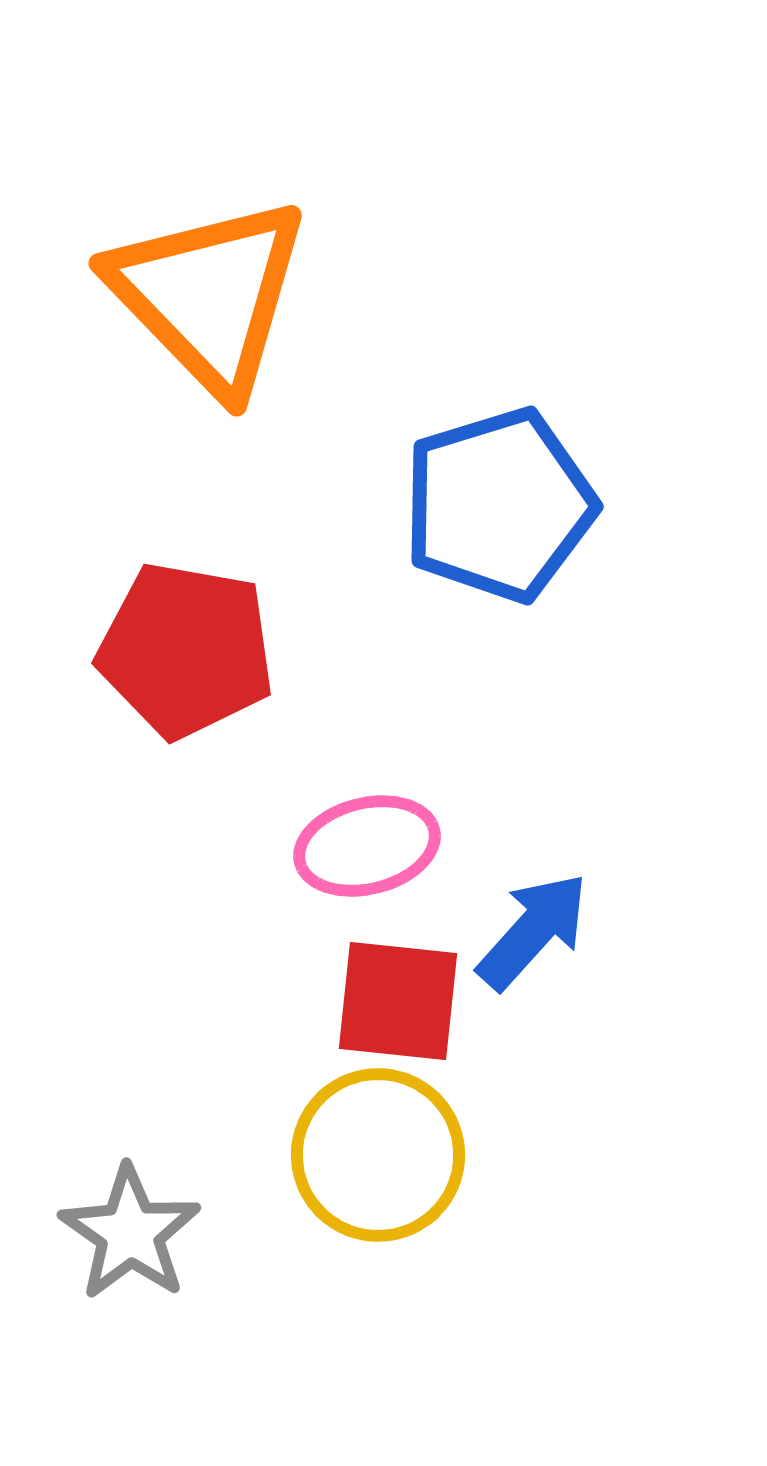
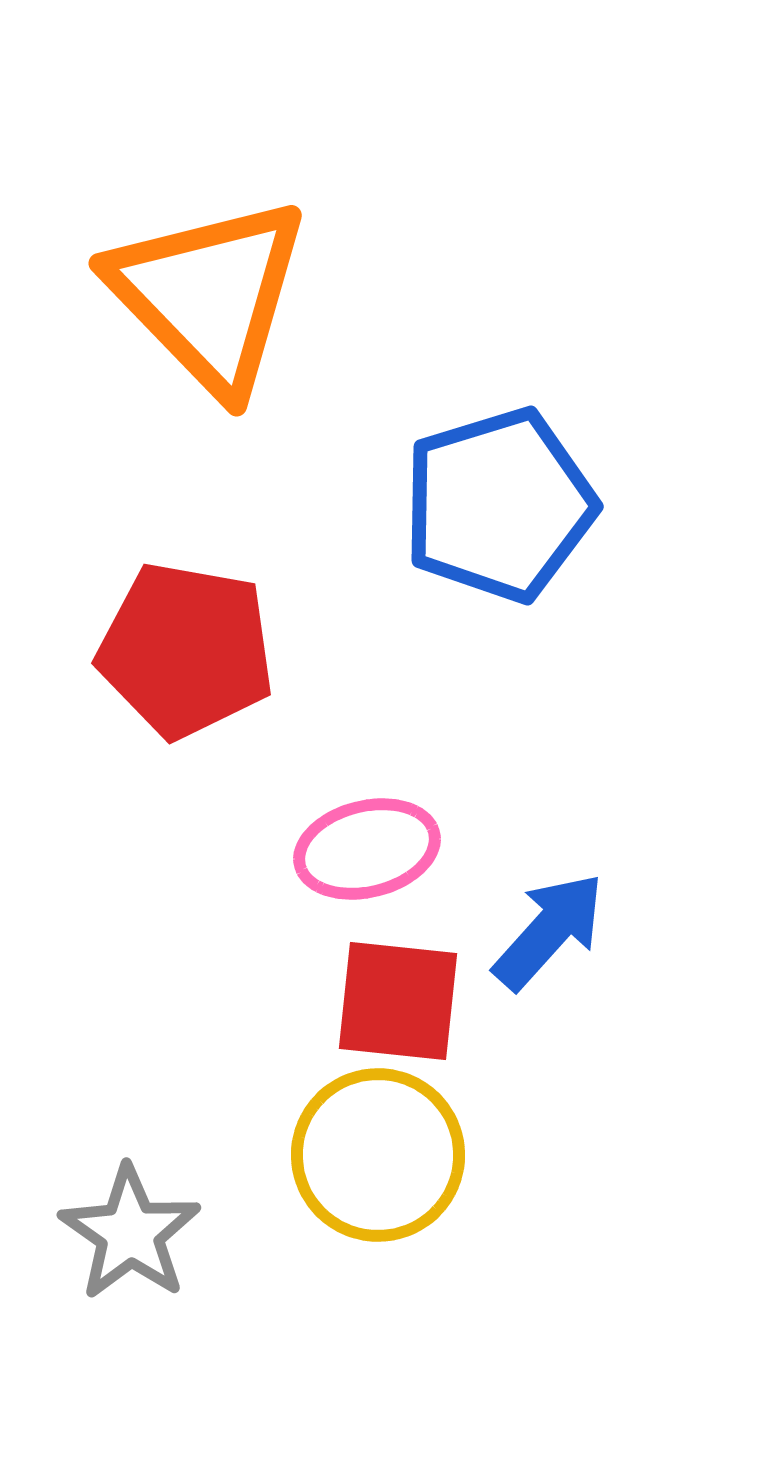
pink ellipse: moved 3 px down
blue arrow: moved 16 px right
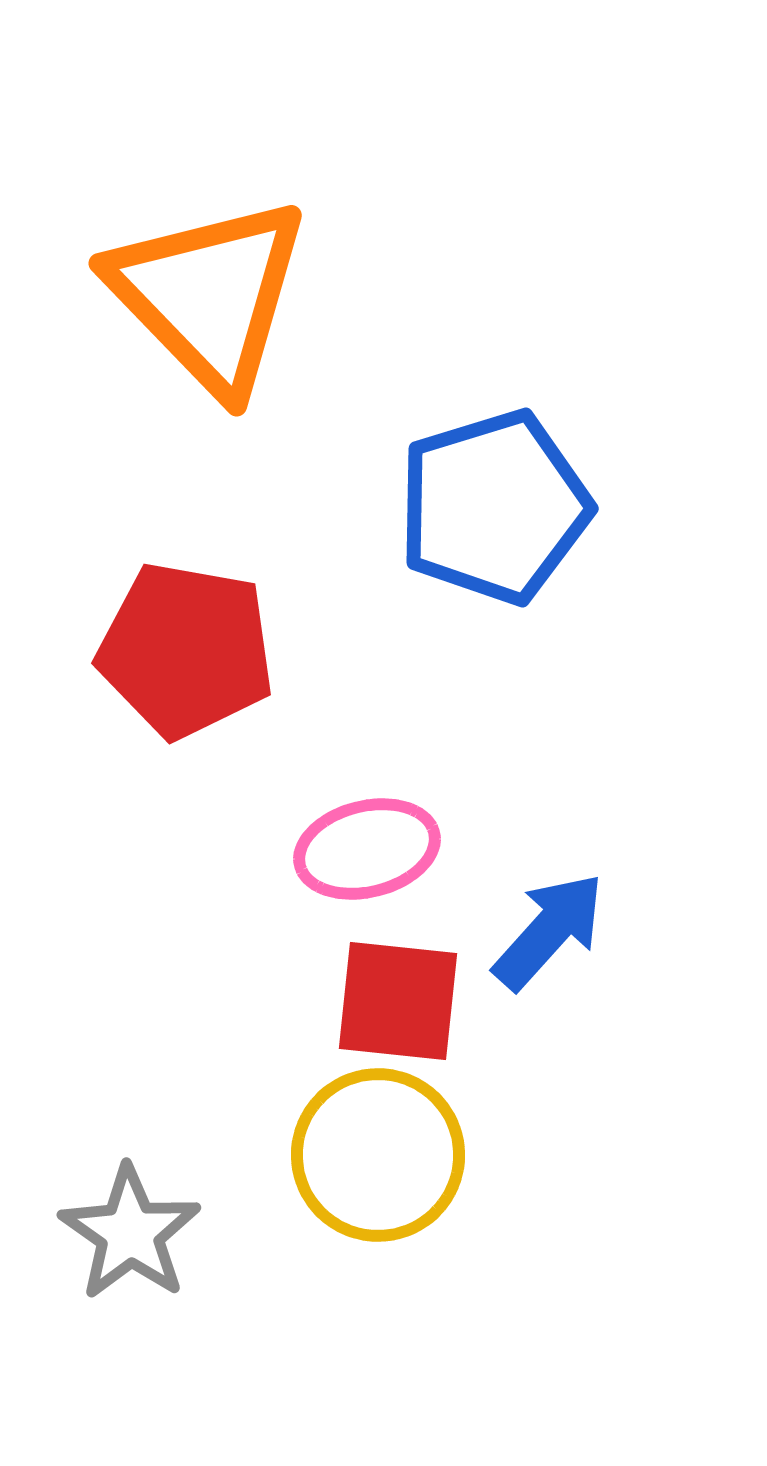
blue pentagon: moved 5 px left, 2 px down
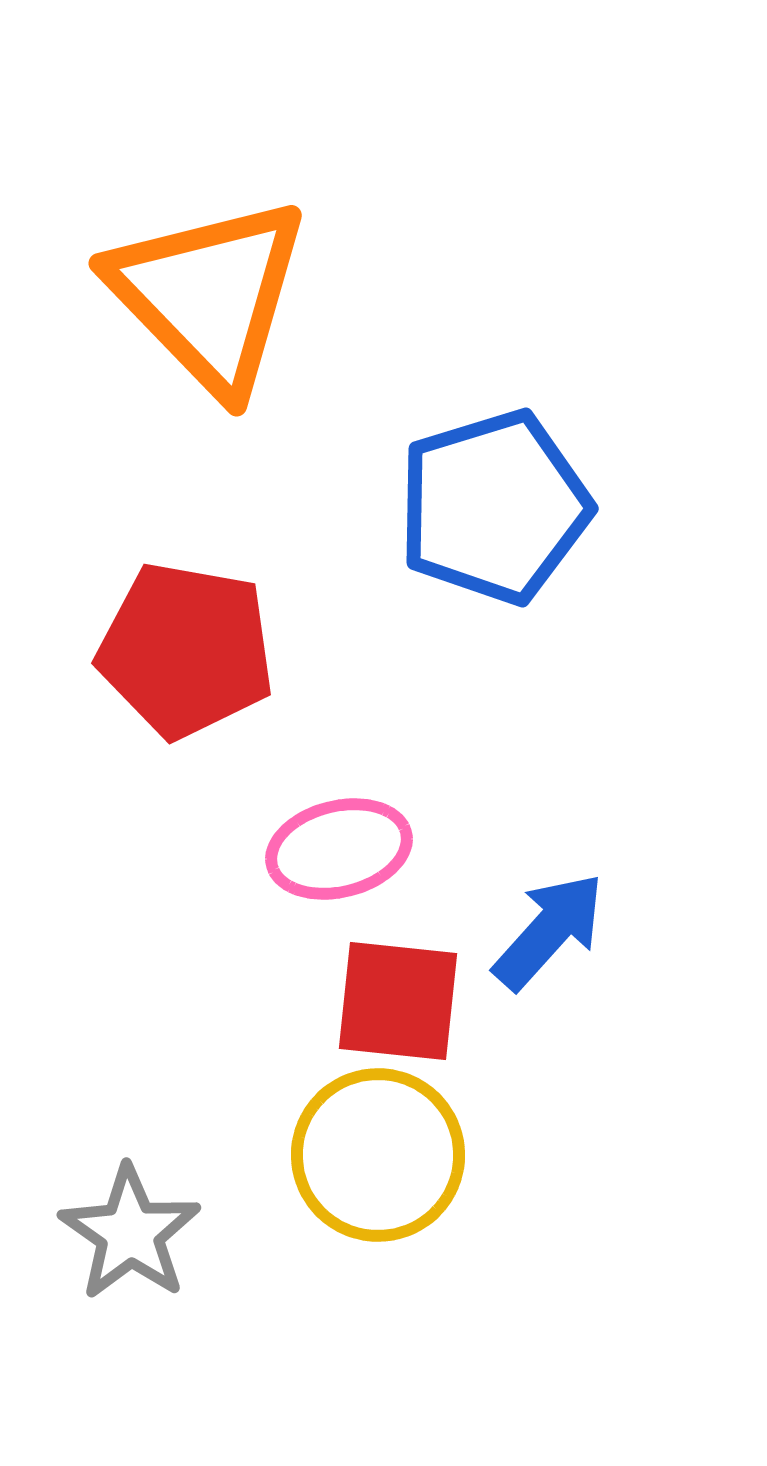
pink ellipse: moved 28 px left
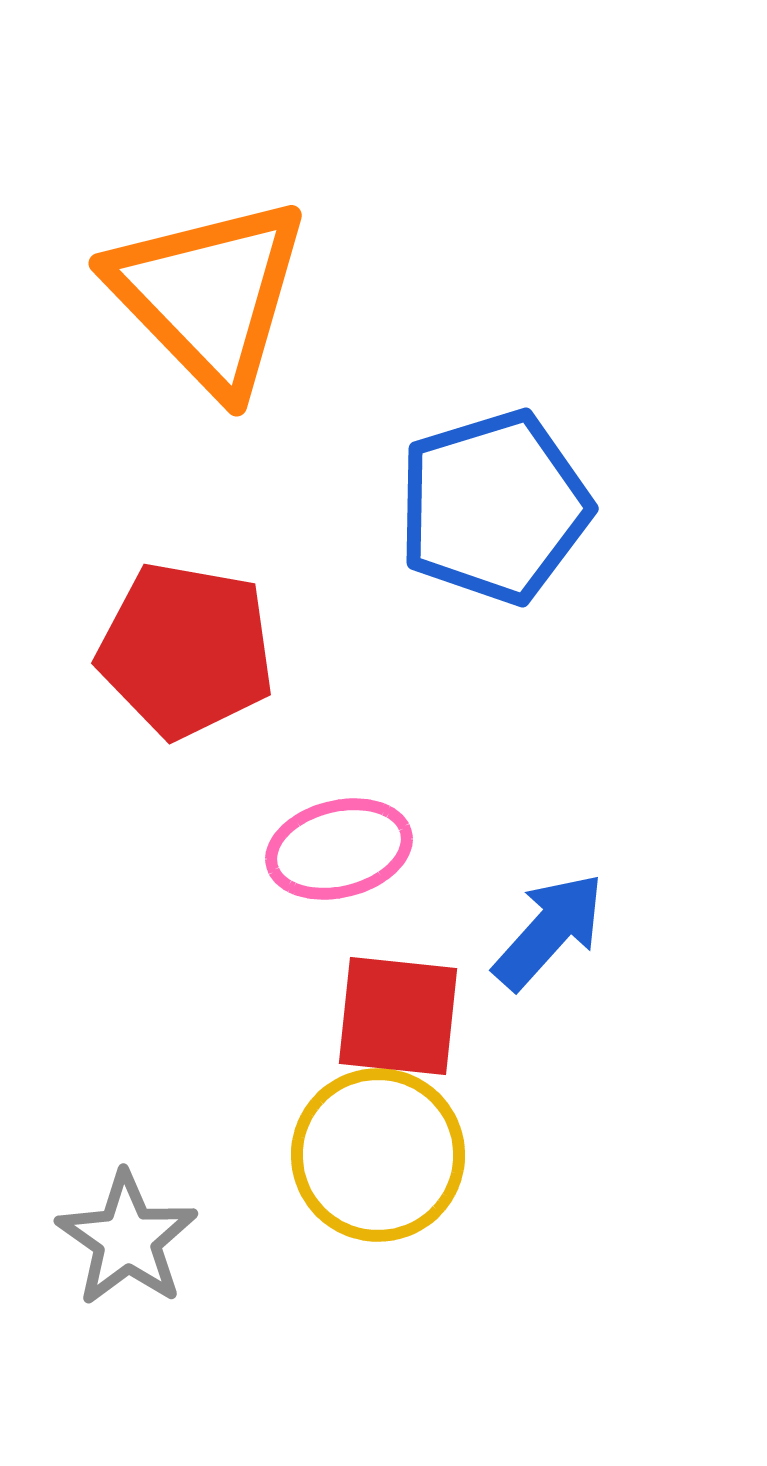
red square: moved 15 px down
gray star: moved 3 px left, 6 px down
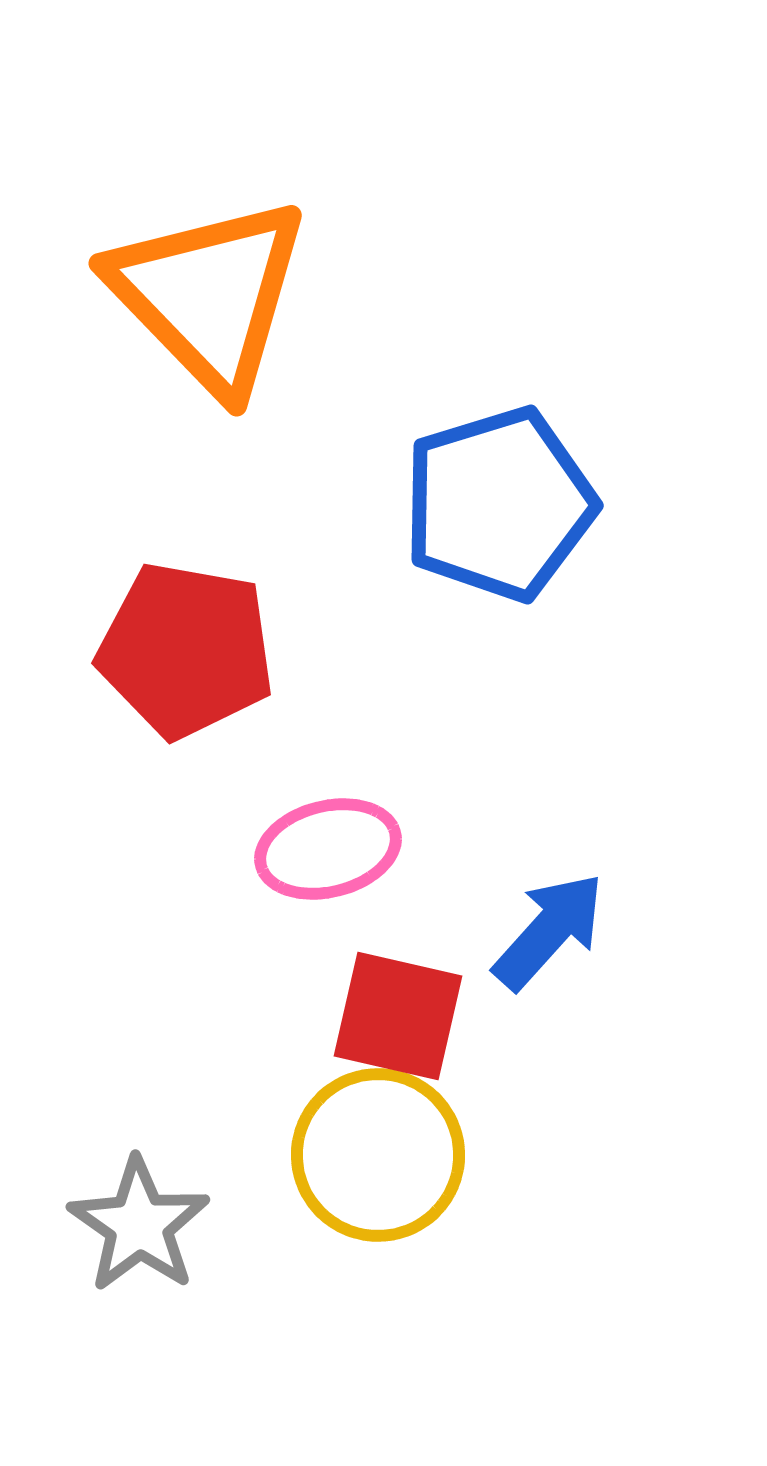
blue pentagon: moved 5 px right, 3 px up
pink ellipse: moved 11 px left
red square: rotated 7 degrees clockwise
gray star: moved 12 px right, 14 px up
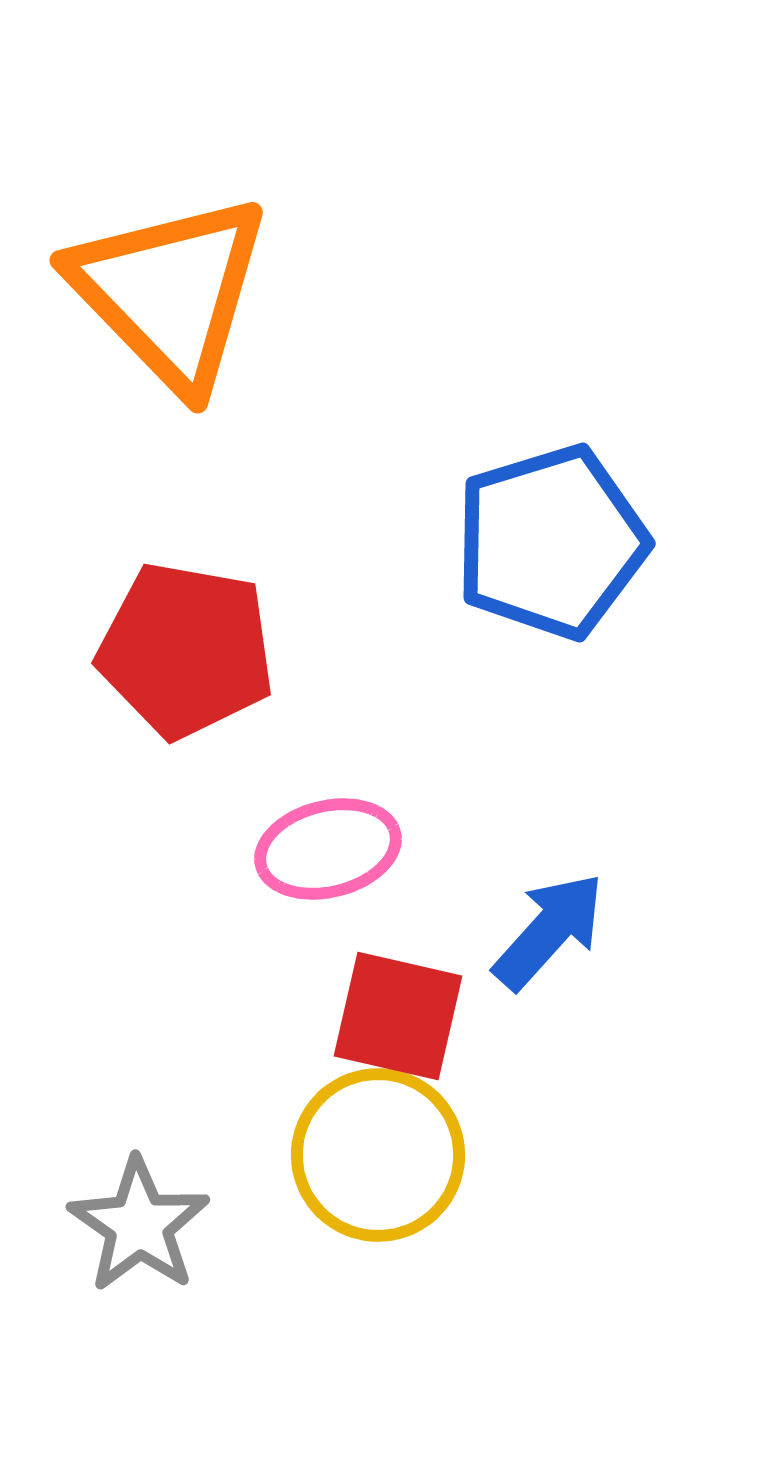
orange triangle: moved 39 px left, 3 px up
blue pentagon: moved 52 px right, 38 px down
